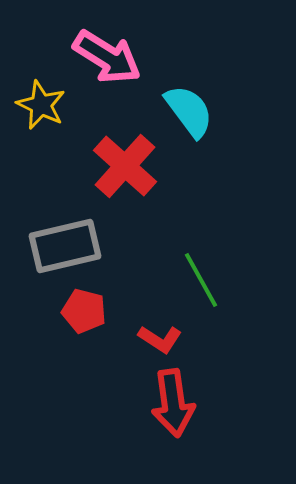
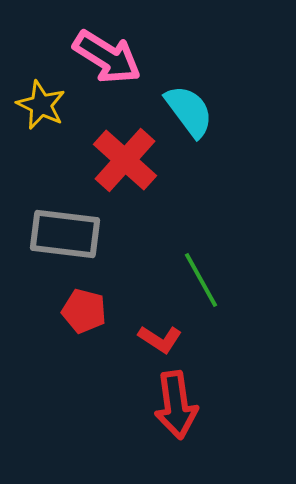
red cross: moved 6 px up
gray rectangle: moved 12 px up; rotated 20 degrees clockwise
red arrow: moved 3 px right, 2 px down
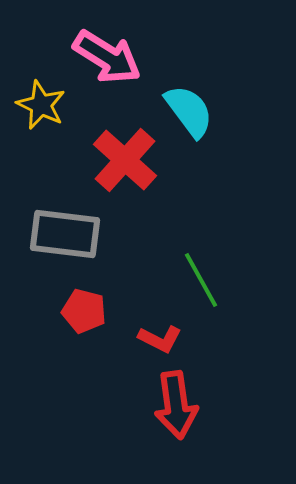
red L-shape: rotated 6 degrees counterclockwise
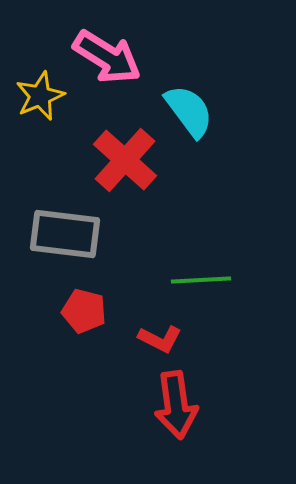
yellow star: moved 1 px left, 9 px up; rotated 24 degrees clockwise
green line: rotated 64 degrees counterclockwise
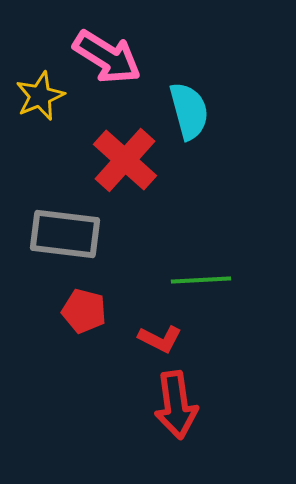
cyan semicircle: rotated 22 degrees clockwise
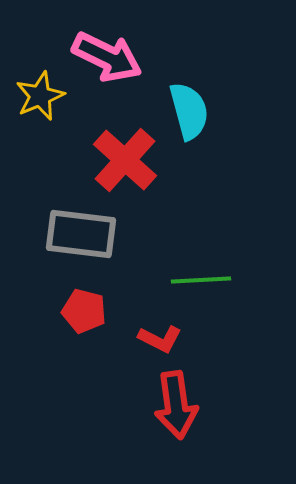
pink arrow: rotated 6 degrees counterclockwise
gray rectangle: moved 16 px right
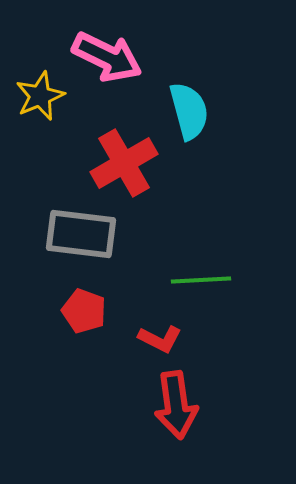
red cross: moved 1 px left, 3 px down; rotated 18 degrees clockwise
red pentagon: rotated 6 degrees clockwise
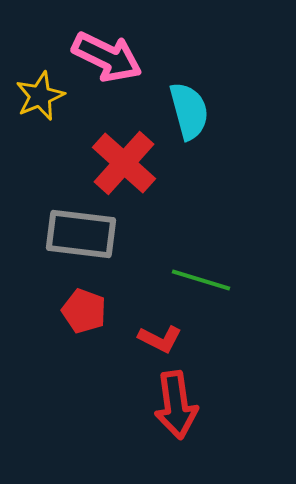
red cross: rotated 18 degrees counterclockwise
green line: rotated 20 degrees clockwise
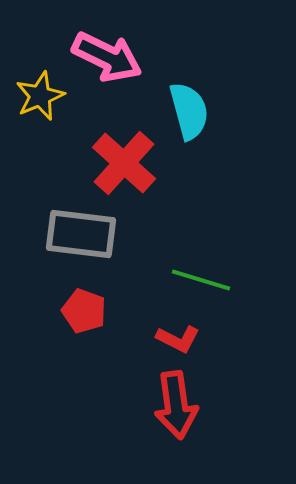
red L-shape: moved 18 px right
